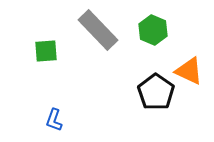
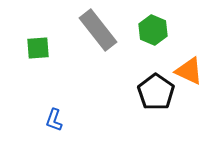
gray rectangle: rotated 6 degrees clockwise
green square: moved 8 px left, 3 px up
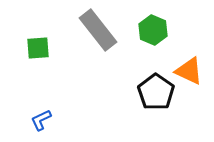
blue L-shape: moved 13 px left; rotated 45 degrees clockwise
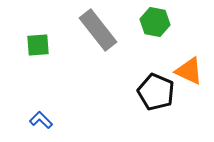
green hexagon: moved 2 px right, 8 px up; rotated 12 degrees counterclockwise
green square: moved 3 px up
black pentagon: rotated 12 degrees counterclockwise
blue L-shape: rotated 70 degrees clockwise
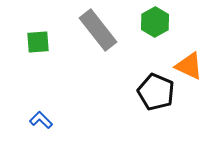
green hexagon: rotated 20 degrees clockwise
green square: moved 3 px up
orange triangle: moved 5 px up
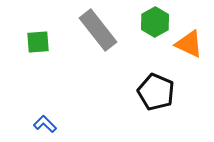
orange triangle: moved 22 px up
blue L-shape: moved 4 px right, 4 px down
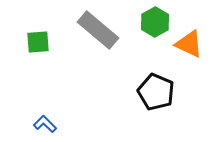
gray rectangle: rotated 12 degrees counterclockwise
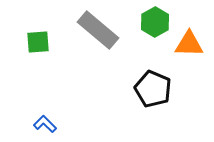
orange triangle: rotated 24 degrees counterclockwise
black pentagon: moved 3 px left, 3 px up
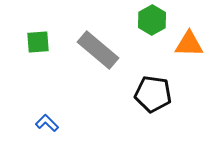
green hexagon: moved 3 px left, 2 px up
gray rectangle: moved 20 px down
black pentagon: moved 5 px down; rotated 15 degrees counterclockwise
blue L-shape: moved 2 px right, 1 px up
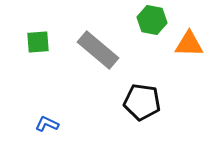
green hexagon: rotated 20 degrees counterclockwise
black pentagon: moved 11 px left, 8 px down
blue L-shape: moved 1 px down; rotated 20 degrees counterclockwise
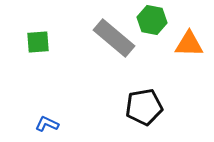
gray rectangle: moved 16 px right, 12 px up
black pentagon: moved 2 px right, 5 px down; rotated 18 degrees counterclockwise
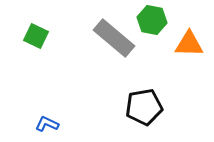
green square: moved 2 px left, 6 px up; rotated 30 degrees clockwise
